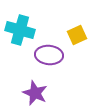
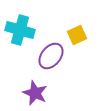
purple ellipse: moved 2 px right, 1 px down; rotated 56 degrees counterclockwise
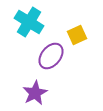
cyan cross: moved 9 px right, 8 px up; rotated 16 degrees clockwise
purple star: rotated 20 degrees clockwise
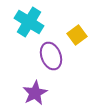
yellow square: rotated 12 degrees counterclockwise
purple ellipse: rotated 60 degrees counterclockwise
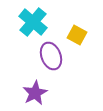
cyan cross: moved 4 px right; rotated 8 degrees clockwise
yellow square: rotated 24 degrees counterclockwise
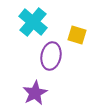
yellow square: rotated 12 degrees counterclockwise
purple ellipse: rotated 32 degrees clockwise
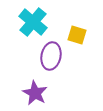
purple star: rotated 15 degrees counterclockwise
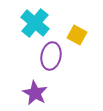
cyan cross: moved 2 px right, 1 px down
yellow square: rotated 12 degrees clockwise
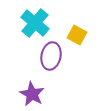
purple star: moved 3 px left, 1 px down
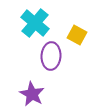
purple ellipse: rotated 8 degrees counterclockwise
